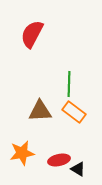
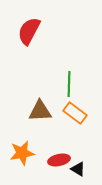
red semicircle: moved 3 px left, 3 px up
orange rectangle: moved 1 px right, 1 px down
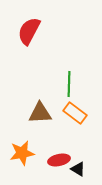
brown triangle: moved 2 px down
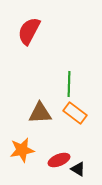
orange star: moved 3 px up
red ellipse: rotated 10 degrees counterclockwise
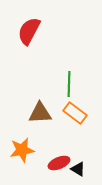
red ellipse: moved 3 px down
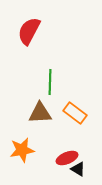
green line: moved 19 px left, 2 px up
red ellipse: moved 8 px right, 5 px up
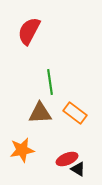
green line: rotated 10 degrees counterclockwise
red ellipse: moved 1 px down
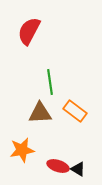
orange rectangle: moved 2 px up
red ellipse: moved 9 px left, 7 px down; rotated 40 degrees clockwise
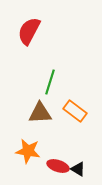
green line: rotated 25 degrees clockwise
orange star: moved 6 px right, 1 px down; rotated 20 degrees clockwise
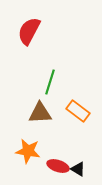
orange rectangle: moved 3 px right
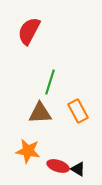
orange rectangle: rotated 25 degrees clockwise
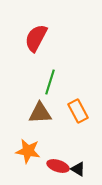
red semicircle: moved 7 px right, 7 px down
